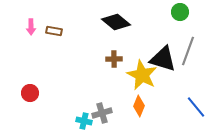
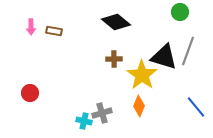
black triangle: moved 1 px right, 2 px up
yellow star: rotated 8 degrees clockwise
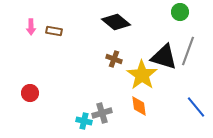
brown cross: rotated 21 degrees clockwise
orange diamond: rotated 30 degrees counterclockwise
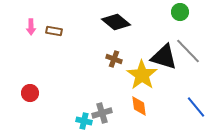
gray line: rotated 64 degrees counterclockwise
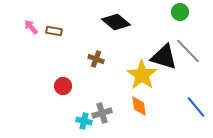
pink arrow: rotated 140 degrees clockwise
brown cross: moved 18 px left
red circle: moved 33 px right, 7 px up
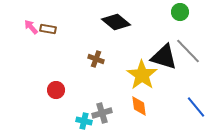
brown rectangle: moved 6 px left, 2 px up
red circle: moved 7 px left, 4 px down
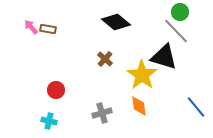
gray line: moved 12 px left, 20 px up
brown cross: moved 9 px right; rotated 21 degrees clockwise
cyan cross: moved 35 px left
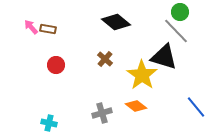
red circle: moved 25 px up
orange diamond: moved 3 px left; rotated 45 degrees counterclockwise
cyan cross: moved 2 px down
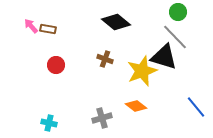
green circle: moved 2 px left
pink arrow: moved 1 px up
gray line: moved 1 px left, 6 px down
brown cross: rotated 21 degrees counterclockwise
yellow star: moved 4 px up; rotated 16 degrees clockwise
gray cross: moved 5 px down
